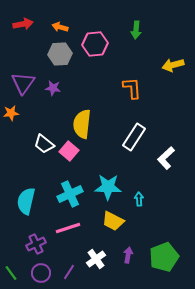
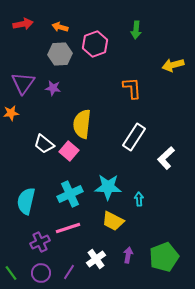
pink hexagon: rotated 15 degrees counterclockwise
purple cross: moved 4 px right, 2 px up
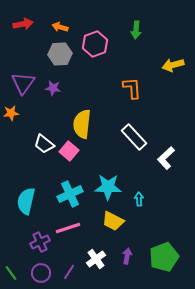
white rectangle: rotated 76 degrees counterclockwise
purple arrow: moved 1 px left, 1 px down
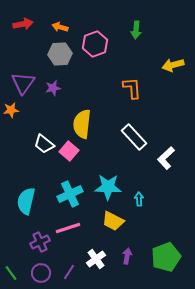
purple star: rotated 21 degrees counterclockwise
orange star: moved 3 px up
green pentagon: moved 2 px right
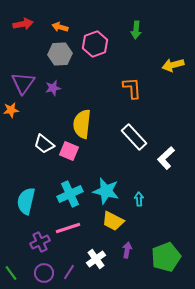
pink square: rotated 18 degrees counterclockwise
cyan star: moved 2 px left, 4 px down; rotated 12 degrees clockwise
purple arrow: moved 6 px up
purple circle: moved 3 px right
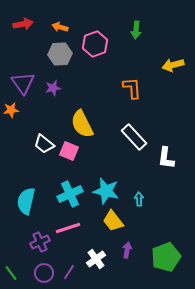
purple triangle: rotated 10 degrees counterclockwise
yellow semicircle: rotated 32 degrees counterclockwise
white L-shape: rotated 40 degrees counterclockwise
yellow trapezoid: rotated 25 degrees clockwise
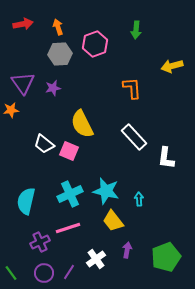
orange arrow: moved 2 px left; rotated 56 degrees clockwise
yellow arrow: moved 1 px left, 1 px down
